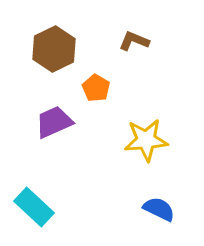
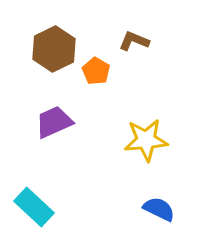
orange pentagon: moved 17 px up
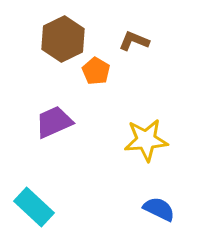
brown hexagon: moved 9 px right, 10 px up
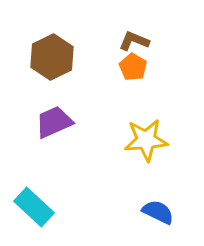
brown hexagon: moved 11 px left, 18 px down
orange pentagon: moved 37 px right, 4 px up
blue semicircle: moved 1 px left, 3 px down
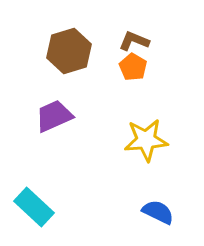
brown hexagon: moved 17 px right, 6 px up; rotated 9 degrees clockwise
purple trapezoid: moved 6 px up
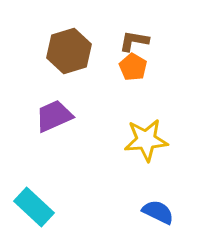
brown L-shape: rotated 12 degrees counterclockwise
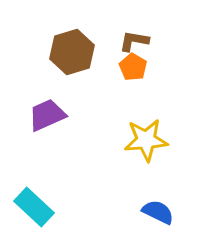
brown hexagon: moved 3 px right, 1 px down
purple trapezoid: moved 7 px left, 1 px up
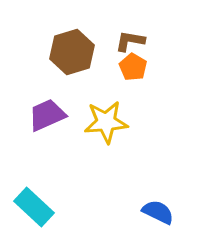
brown L-shape: moved 4 px left
yellow star: moved 40 px left, 18 px up
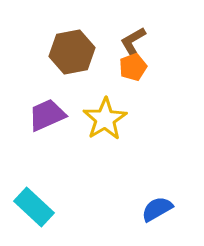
brown L-shape: moved 3 px right; rotated 40 degrees counterclockwise
brown hexagon: rotated 6 degrees clockwise
orange pentagon: rotated 20 degrees clockwise
yellow star: moved 1 px left, 3 px up; rotated 27 degrees counterclockwise
blue semicircle: moved 1 px left, 3 px up; rotated 56 degrees counterclockwise
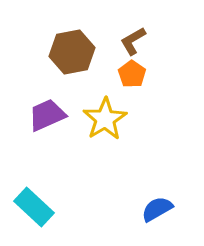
orange pentagon: moved 1 px left, 7 px down; rotated 16 degrees counterclockwise
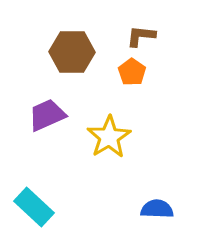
brown L-shape: moved 8 px right, 5 px up; rotated 36 degrees clockwise
brown hexagon: rotated 12 degrees clockwise
orange pentagon: moved 2 px up
yellow star: moved 4 px right, 18 px down
blue semicircle: rotated 32 degrees clockwise
